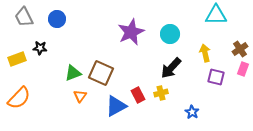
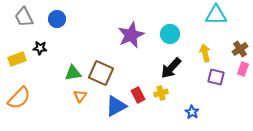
purple star: moved 3 px down
green triangle: rotated 12 degrees clockwise
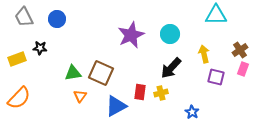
brown cross: moved 1 px down
yellow arrow: moved 1 px left, 1 px down
red rectangle: moved 2 px right, 3 px up; rotated 35 degrees clockwise
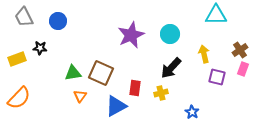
blue circle: moved 1 px right, 2 px down
purple square: moved 1 px right
red rectangle: moved 5 px left, 4 px up
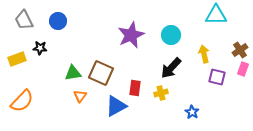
gray trapezoid: moved 3 px down
cyan circle: moved 1 px right, 1 px down
orange semicircle: moved 3 px right, 3 px down
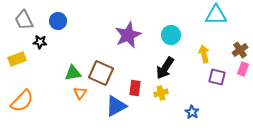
purple star: moved 3 px left
black star: moved 6 px up
black arrow: moved 6 px left; rotated 10 degrees counterclockwise
orange triangle: moved 3 px up
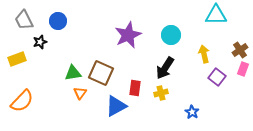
black star: rotated 24 degrees counterclockwise
purple square: rotated 24 degrees clockwise
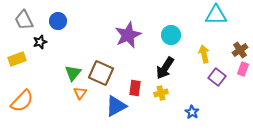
green triangle: rotated 42 degrees counterclockwise
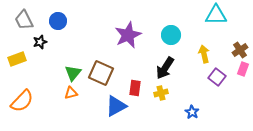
orange triangle: moved 9 px left; rotated 40 degrees clockwise
